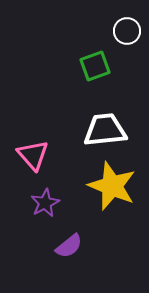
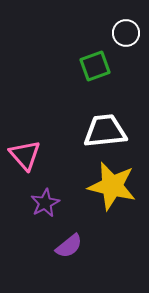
white circle: moved 1 px left, 2 px down
white trapezoid: moved 1 px down
pink triangle: moved 8 px left
yellow star: rotated 9 degrees counterclockwise
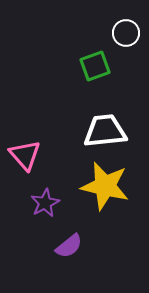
yellow star: moved 7 px left
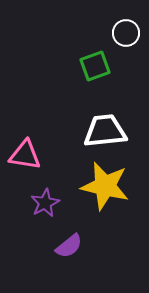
pink triangle: rotated 40 degrees counterclockwise
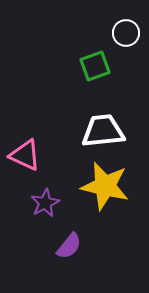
white trapezoid: moved 2 px left
pink triangle: rotated 16 degrees clockwise
purple semicircle: rotated 12 degrees counterclockwise
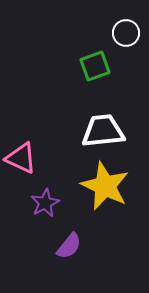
pink triangle: moved 4 px left, 3 px down
yellow star: rotated 12 degrees clockwise
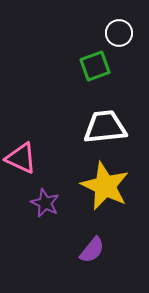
white circle: moved 7 px left
white trapezoid: moved 2 px right, 4 px up
purple star: rotated 20 degrees counterclockwise
purple semicircle: moved 23 px right, 4 px down
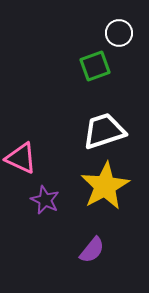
white trapezoid: moved 1 px left, 4 px down; rotated 12 degrees counterclockwise
yellow star: rotated 18 degrees clockwise
purple star: moved 3 px up
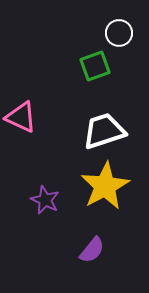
pink triangle: moved 41 px up
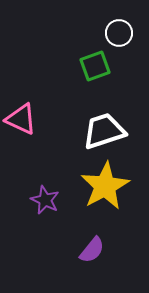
pink triangle: moved 2 px down
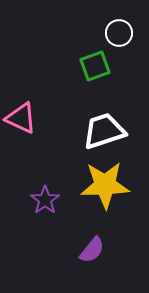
pink triangle: moved 1 px up
yellow star: moved 1 px up; rotated 27 degrees clockwise
purple star: rotated 12 degrees clockwise
